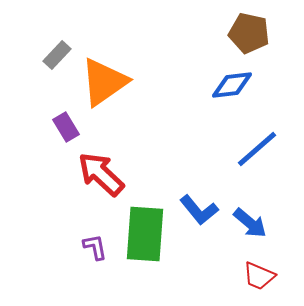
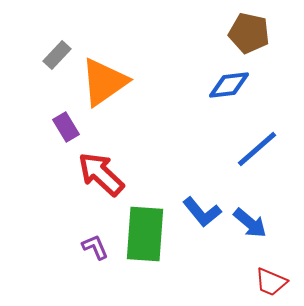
blue diamond: moved 3 px left
blue L-shape: moved 3 px right, 2 px down
purple L-shape: rotated 12 degrees counterclockwise
red trapezoid: moved 12 px right, 6 px down
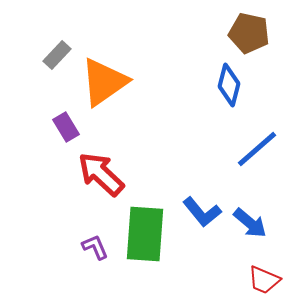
blue diamond: rotated 69 degrees counterclockwise
red trapezoid: moved 7 px left, 2 px up
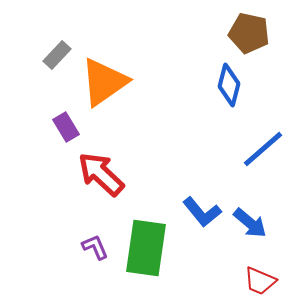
blue line: moved 6 px right
green rectangle: moved 1 px right, 14 px down; rotated 4 degrees clockwise
red trapezoid: moved 4 px left, 1 px down
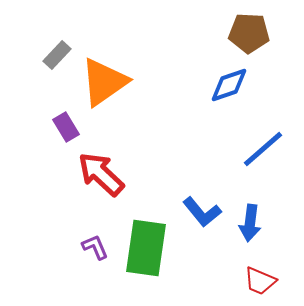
brown pentagon: rotated 9 degrees counterclockwise
blue diamond: rotated 57 degrees clockwise
blue arrow: rotated 57 degrees clockwise
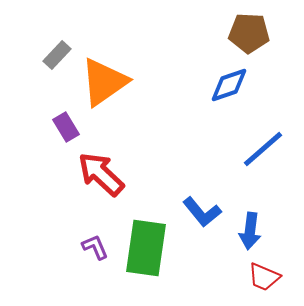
blue arrow: moved 8 px down
red trapezoid: moved 4 px right, 4 px up
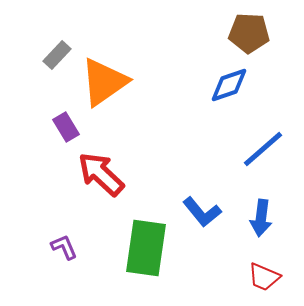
blue arrow: moved 11 px right, 13 px up
purple L-shape: moved 31 px left
